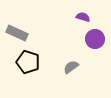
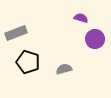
purple semicircle: moved 2 px left, 1 px down
gray rectangle: moved 1 px left; rotated 45 degrees counterclockwise
gray semicircle: moved 7 px left, 2 px down; rotated 21 degrees clockwise
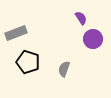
purple semicircle: rotated 40 degrees clockwise
purple circle: moved 2 px left
gray semicircle: rotated 56 degrees counterclockwise
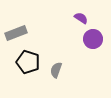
purple semicircle: rotated 24 degrees counterclockwise
gray semicircle: moved 8 px left, 1 px down
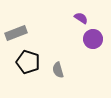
gray semicircle: moved 2 px right; rotated 35 degrees counterclockwise
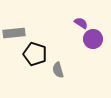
purple semicircle: moved 5 px down
gray rectangle: moved 2 px left; rotated 15 degrees clockwise
black pentagon: moved 7 px right, 8 px up
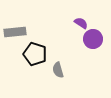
gray rectangle: moved 1 px right, 1 px up
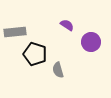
purple semicircle: moved 14 px left, 2 px down
purple circle: moved 2 px left, 3 px down
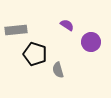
gray rectangle: moved 1 px right, 2 px up
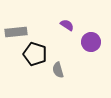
gray rectangle: moved 2 px down
